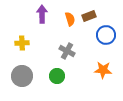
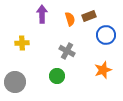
orange star: rotated 24 degrees counterclockwise
gray circle: moved 7 px left, 6 px down
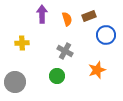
orange semicircle: moved 3 px left
gray cross: moved 2 px left
orange star: moved 6 px left
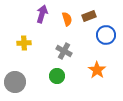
purple arrow: rotated 18 degrees clockwise
yellow cross: moved 2 px right
gray cross: moved 1 px left
orange star: rotated 18 degrees counterclockwise
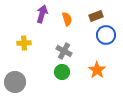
brown rectangle: moved 7 px right
green circle: moved 5 px right, 4 px up
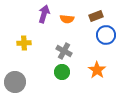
purple arrow: moved 2 px right
orange semicircle: rotated 112 degrees clockwise
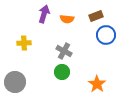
orange star: moved 14 px down
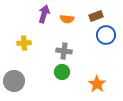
gray cross: rotated 21 degrees counterclockwise
gray circle: moved 1 px left, 1 px up
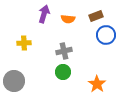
orange semicircle: moved 1 px right
gray cross: rotated 21 degrees counterclockwise
green circle: moved 1 px right
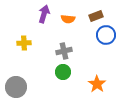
gray circle: moved 2 px right, 6 px down
